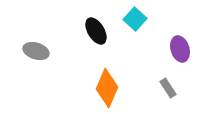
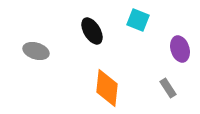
cyan square: moved 3 px right, 1 px down; rotated 20 degrees counterclockwise
black ellipse: moved 4 px left
orange diamond: rotated 18 degrees counterclockwise
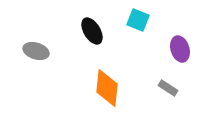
gray rectangle: rotated 24 degrees counterclockwise
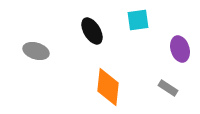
cyan square: rotated 30 degrees counterclockwise
orange diamond: moved 1 px right, 1 px up
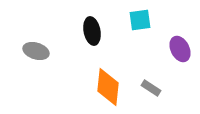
cyan square: moved 2 px right
black ellipse: rotated 20 degrees clockwise
purple ellipse: rotated 10 degrees counterclockwise
gray rectangle: moved 17 px left
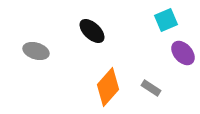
cyan square: moved 26 px right; rotated 15 degrees counterclockwise
black ellipse: rotated 36 degrees counterclockwise
purple ellipse: moved 3 px right, 4 px down; rotated 15 degrees counterclockwise
orange diamond: rotated 36 degrees clockwise
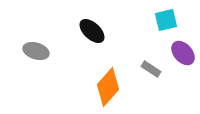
cyan square: rotated 10 degrees clockwise
gray rectangle: moved 19 px up
